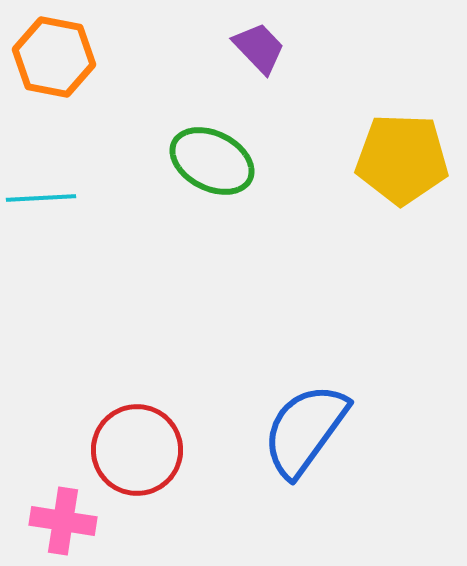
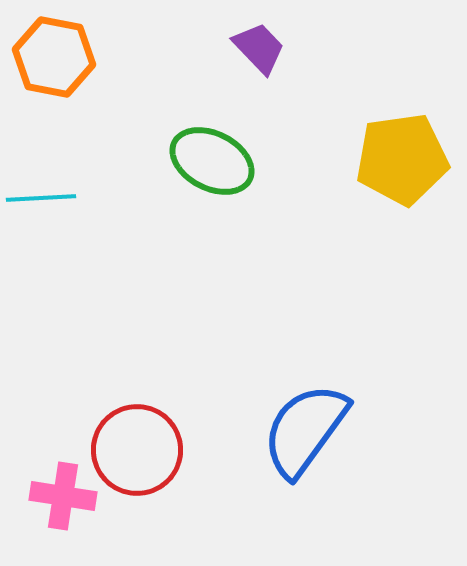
yellow pentagon: rotated 10 degrees counterclockwise
pink cross: moved 25 px up
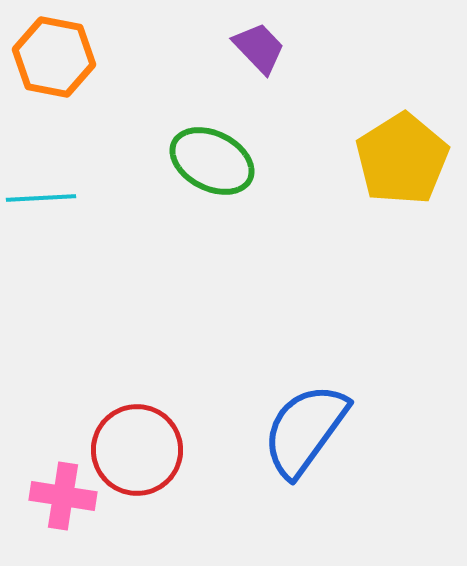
yellow pentagon: rotated 24 degrees counterclockwise
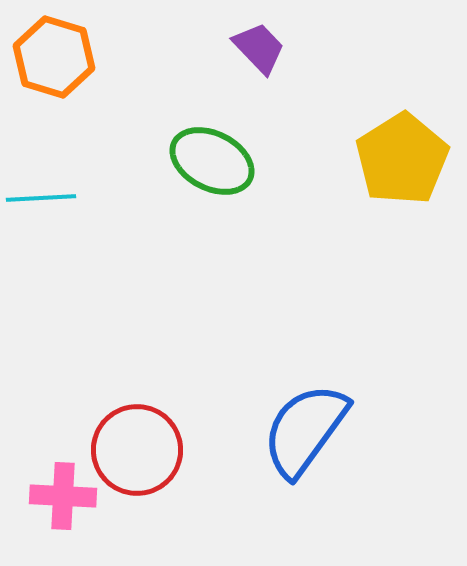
orange hexagon: rotated 6 degrees clockwise
pink cross: rotated 6 degrees counterclockwise
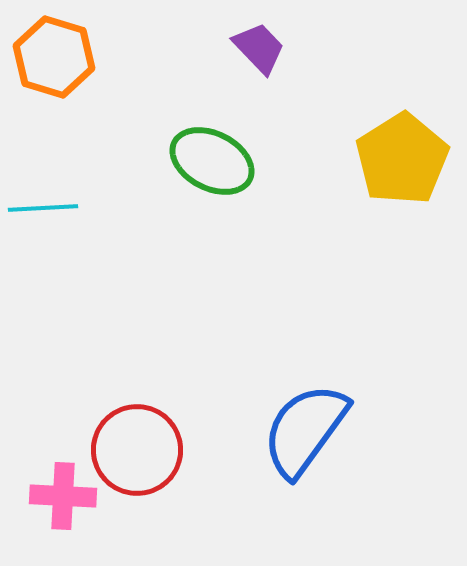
cyan line: moved 2 px right, 10 px down
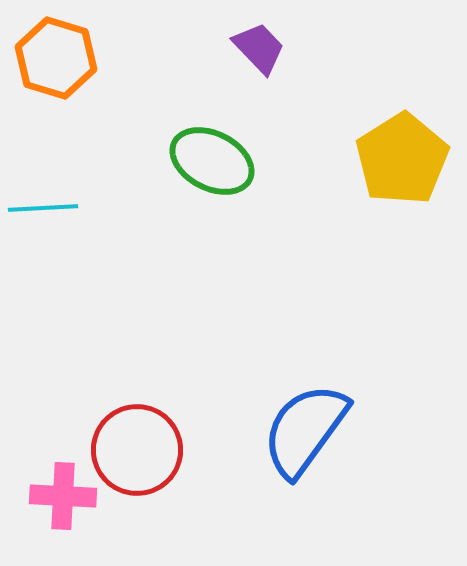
orange hexagon: moved 2 px right, 1 px down
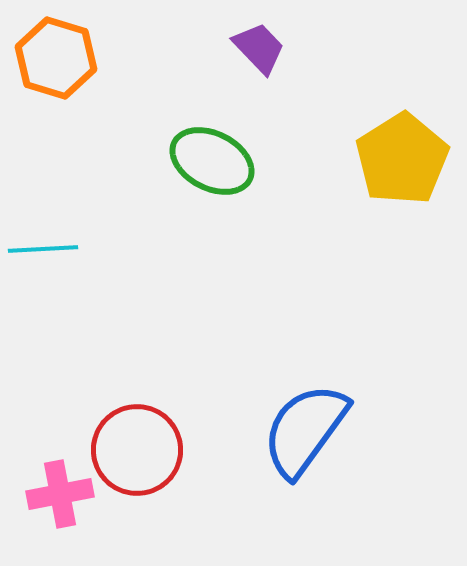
cyan line: moved 41 px down
pink cross: moved 3 px left, 2 px up; rotated 14 degrees counterclockwise
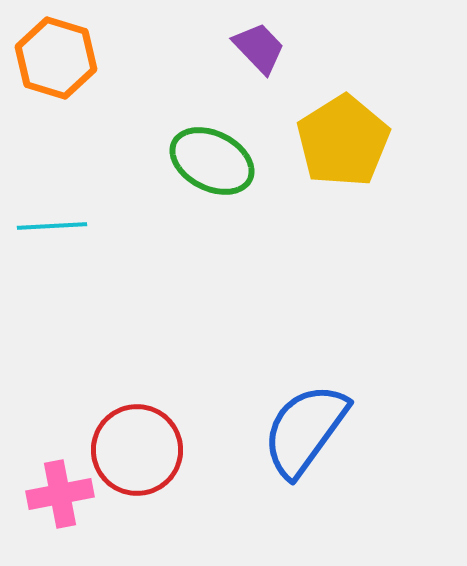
yellow pentagon: moved 59 px left, 18 px up
cyan line: moved 9 px right, 23 px up
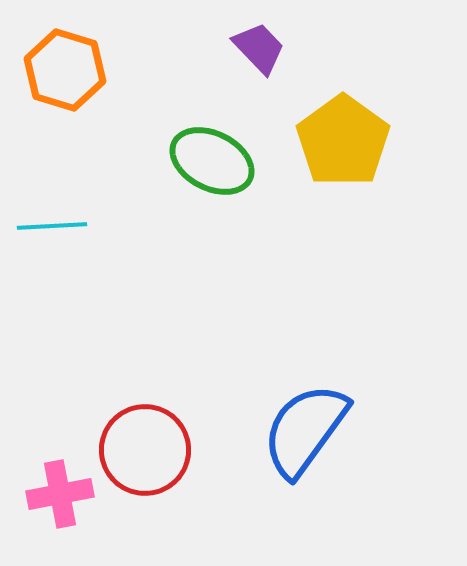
orange hexagon: moved 9 px right, 12 px down
yellow pentagon: rotated 4 degrees counterclockwise
red circle: moved 8 px right
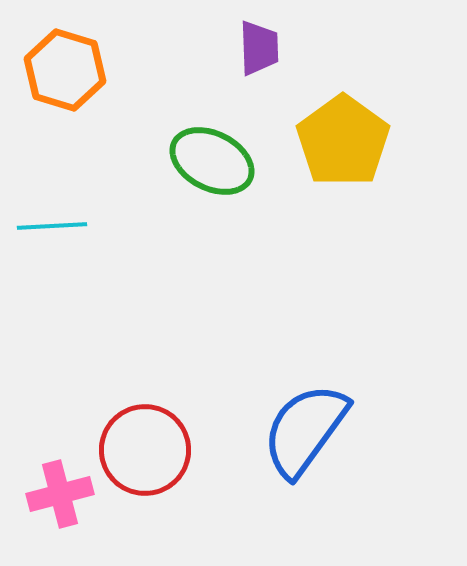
purple trapezoid: rotated 42 degrees clockwise
pink cross: rotated 4 degrees counterclockwise
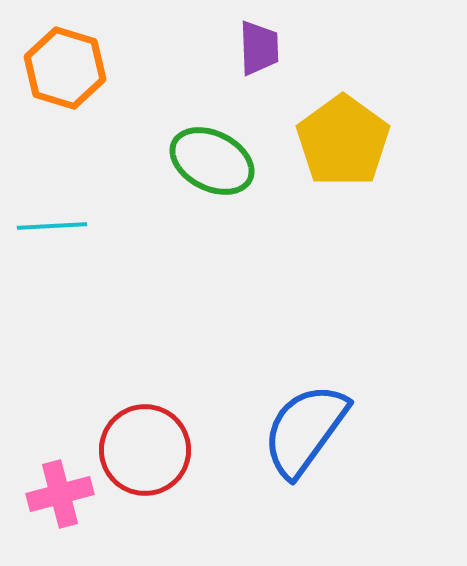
orange hexagon: moved 2 px up
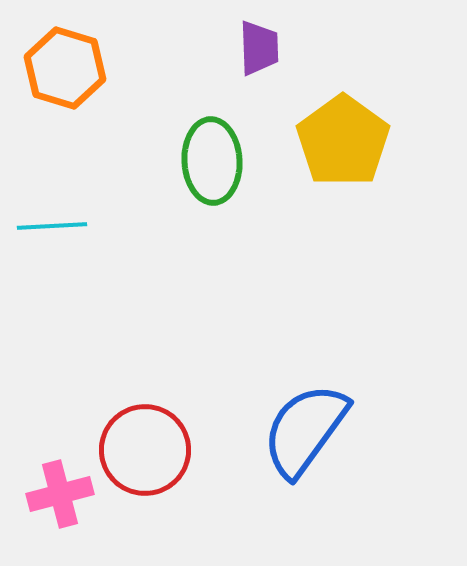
green ellipse: rotated 60 degrees clockwise
